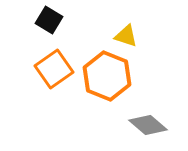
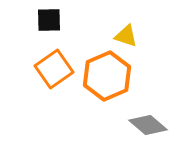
black square: rotated 32 degrees counterclockwise
orange hexagon: rotated 15 degrees clockwise
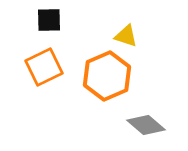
orange square: moved 10 px left, 2 px up; rotated 9 degrees clockwise
gray diamond: moved 2 px left
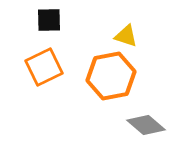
orange hexagon: moved 4 px right; rotated 12 degrees clockwise
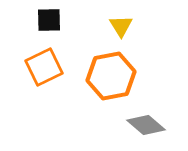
yellow triangle: moved 5 px left, 10 px up; rotated 40 degrees clockwise
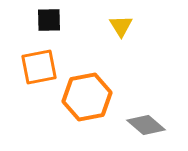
orange square: moved 5 px left; rotated 15 degrees clockwise
orange hexagon: moved 24 px left, 21 px down
